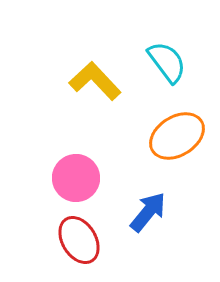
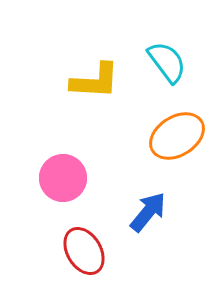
yellow L-shape: rotated 136 degrees clockwise
pink circle: moved 13 px left
red ellipse: moved 5 px right, 11 px down
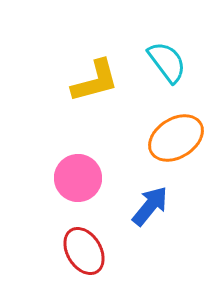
yellow L-shape: rotated 18 degrees counterclockwise
orange ellipse: moved 1 px left, 2 px down
pink circle: moved 15 px right
blue arrow: moved 2 px right, 6 px up
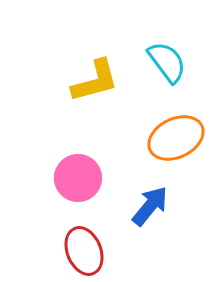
orange ellipse: rotated 6 degrees clockwise
red ellipse: rotated 9 degrees clockwise
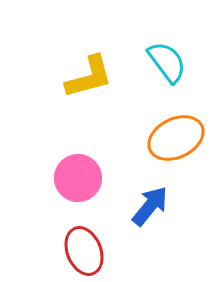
yellow L-shape: moved 6 px left, 4 px up
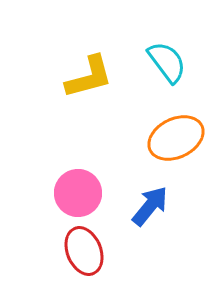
pink circle: moved 15 px down
